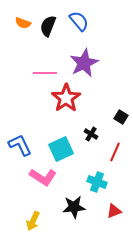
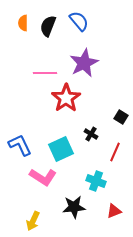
orange semicircle: rotated 70 degrees clockwise
cyan cross: moved 1 px left, 1 px up
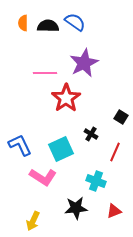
blue semicircle: moved 4 px left, 1 px down; rotated 15 degrees counterclockwise
black semicircle: rotated 70 degrees clockwise
black star: moved 2 px right, 1 px down
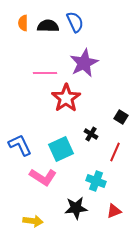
blue semicircle: rotated 30 degrees clockwise
yellow arrow: rotated 108 degrees counterclockwise
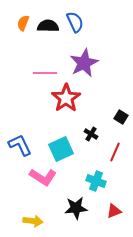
orange semicircle: rotated 21 degrees clockwise
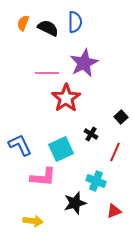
blue semicircle: rotated 25 degrees clockwise
black semicircle: moved 2 px down; rotated 25 degrees clockwise
pink line: moved 2 px right
black square: rotated 16 degrees clockwise
pink L-shape: rotated 28 degrees counterclockwise
black star: moved 1 px left, 5 px up; rotated 10 degrees counterclockwise
